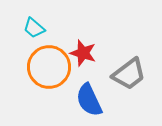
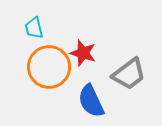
cyan trapezoid: rotated 35 degrees clockwise
blue semicircle: moved 2 px right, 1 px down
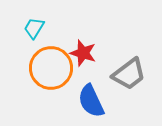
cyan trapezoid: rotated 45 degrees clockwise
orange circle: moved 2 px right, 1 px down
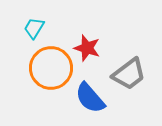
red star: moved 4 px right, 5 px up
blue semicircle: moved 1 px left, 3 px up; rotated 16 degrees counterclockwise
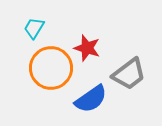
blue semicircle: moved 1 px right, 1 px down; rotated 84 degrees counterclockwise
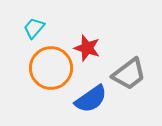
cyan trapezoid: rotated 10 degrees clockwise
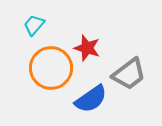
cyan trapezoid: moved 3 px up
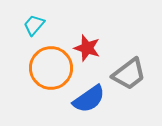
blue semicircle: moved 2 px left
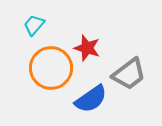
blue semicircle: moved 2 px right
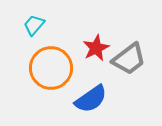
red star: moved 9 px right; rotated 28 degrees clockwise
gray trapezoid: moved 15 px up
